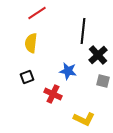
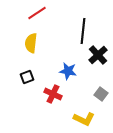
gray square: moved 2 px left, 13 px down; rotated 24 degrees clockwise
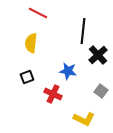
red line: moved 1 px right; rotated 60 degrees clockwise
gray square: moved 3 px up
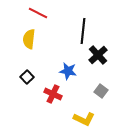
yellow semicircle: moved 2 px left, 4 px up
black square: rotated 24 degrees counterclockwise
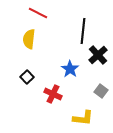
blue star: moved 2 px right, 2 px up; rotated 24 degrees clockwise
yellow L-shape: moved 1 px left, 1 px up; rotated 20 degrees counterclockwise
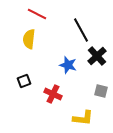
red line: moved 1 px left, 1 px down
black line: moved 2 px left, 1 px up; rotated 35 degrees counterclockwise
black cross: moved 1 px left, 1 px down
blue star: moved 2 px left, 4 px up; rotated 18 degrees counterclockwise
black square: moved 3 px left, 4 px down; rotated 24 degrees clockwise
gray square: rotated 24 degrees counterclockwise
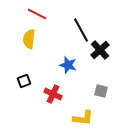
black cross: moved 3 px right, 6 px up
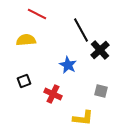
yellow semicircle: moved 3 px left, 1 px down; rotated 78 degrees clockwise
blue star: rotated 12 degrees clockwise
